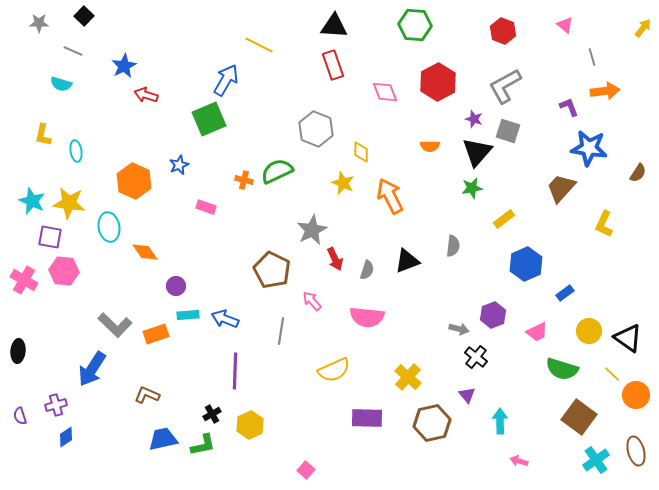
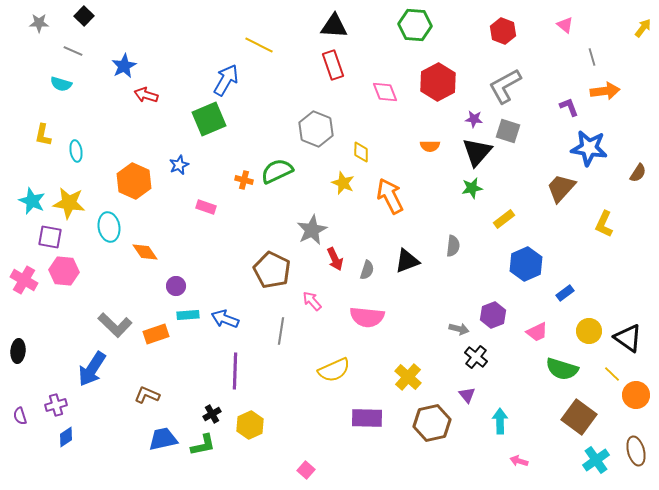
purple star at (474, 119): rotated 12 degrees counterclockwise
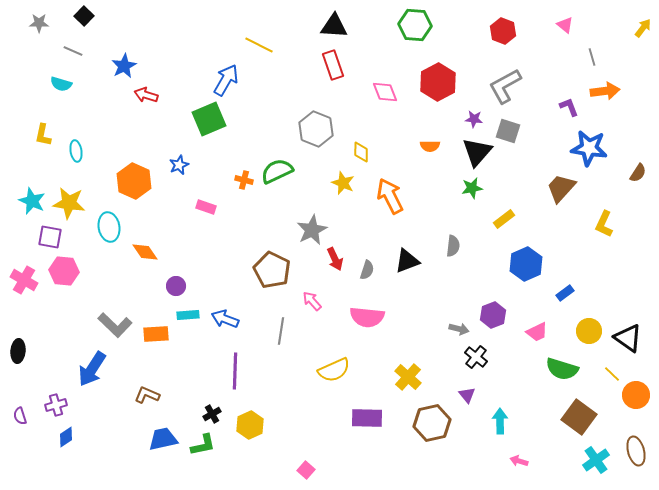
orange rectangle at (156, 334): rotated 15 degrees clockwise
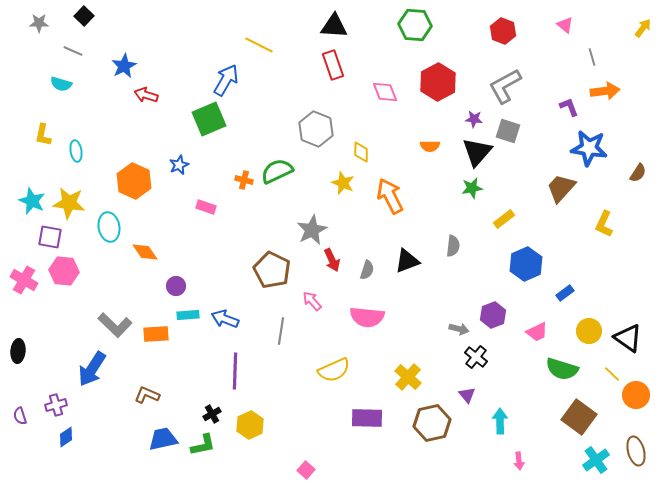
red arrow at (335, 259): moved 3 px left, 1 px down
pink arrow at (519, 461): rotated 114 degrees counterclockwise
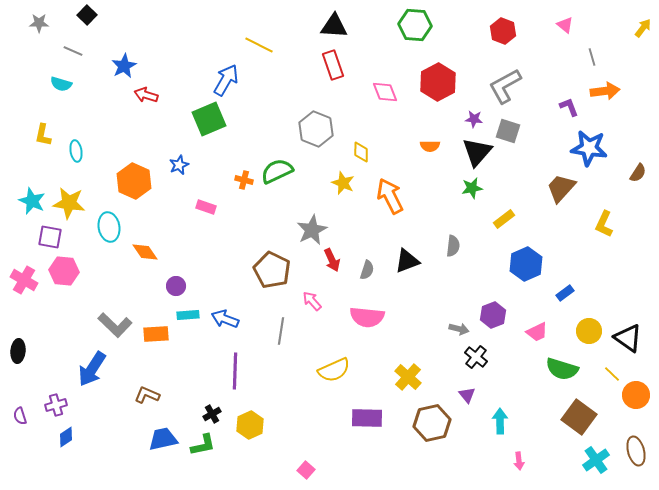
black square at (84, 16): moved 3 px right, 1 px up
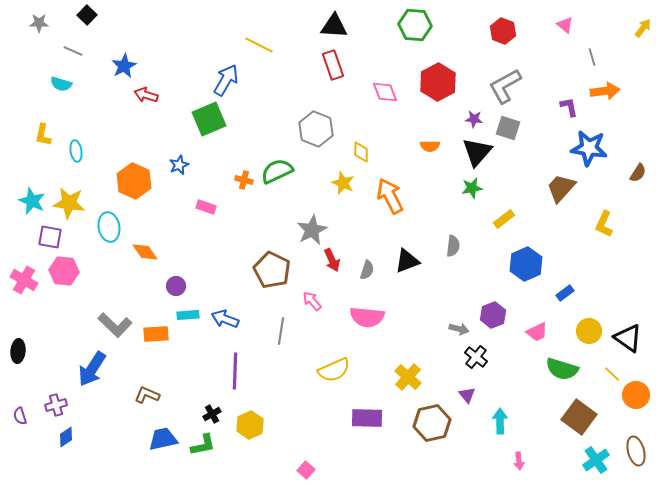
purple L-shape at (569, 107): rotated 10 degrees clockwise
gray square at (508, 131): moved 3 px up
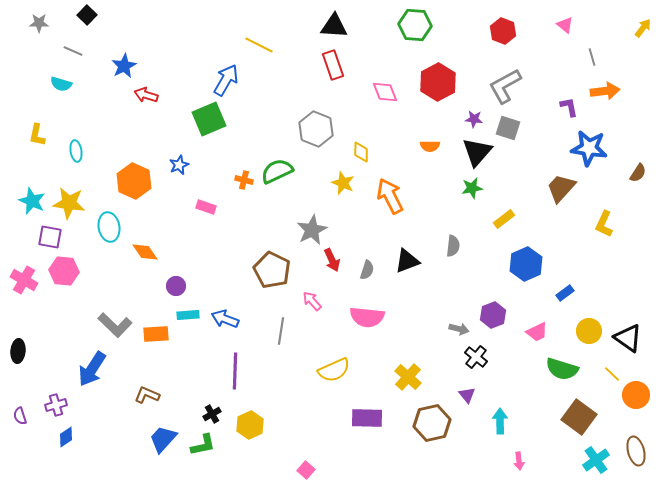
yellow L-shape at (43, 135): moved 6 px left
blue trapezoid at (163, 439): rotated 36 degrees counterclockwise
